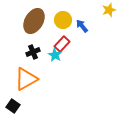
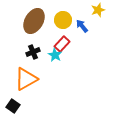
yellow star: moved 11 px left
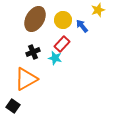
brown ellipse: moved 1 px right, 2 px up
cyan star: moved 3 px down; rotated 16 degrees counterclockwise
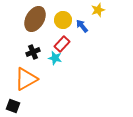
black square: rotated 16 degrees counterclockwise
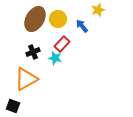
yellow circle: moved 5 px left, 1 px up
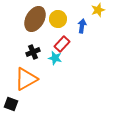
blue arrow: rotated 48 degrees clockwise
black square: moved 2 px left, 2 px up
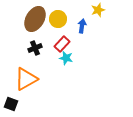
black cross: moved 2 px right, 4 px up
cyan star: moved 11 px right
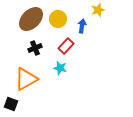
brown ellipse: moved 4 px left; rotated 15 degrees clockwise
red rectangle: moved 4 px right, 2 px down
cyan star: moved 6 px left, 10 px down
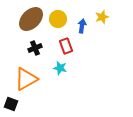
yellow star: moved 4 px right, 7 px down
red rectangle: rotated 63 degrees counterclockwise
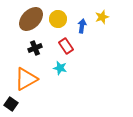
red rectangle: rotated 14 degrees counterclockwise
black square: rotated 16 degrees clockwise
